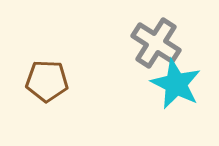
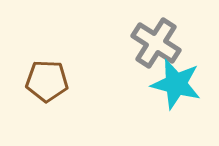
cyan star: rotated 12 degrees counterclockwise
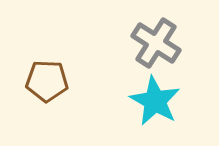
cyan star: moved 21 px left, 17 px down; rotated 15 degrees clockwise
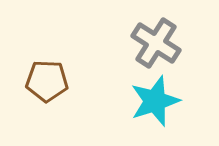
cyan star: rotated 24 degrees clockwise
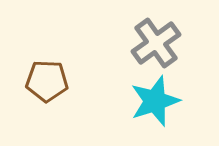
gray cross: rotated 21 degrees clockwise
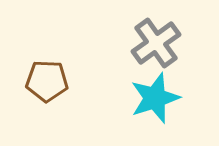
cyan star: moved 3 px up
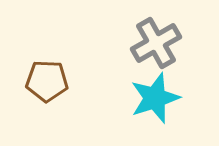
gray cross: rotated 6 degrees clockwise
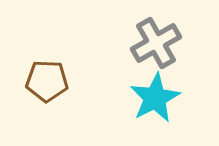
cyan star: rotated 9 degrees counterclockwise
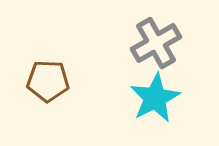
brown pentagon: moved 1 px right
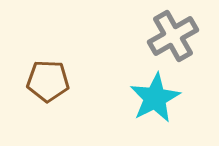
gray cross: moved 17 px right, 7 px up
